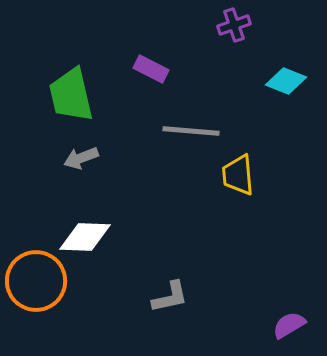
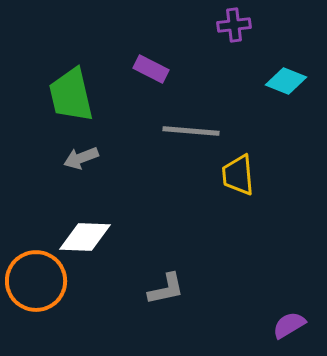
purple cross: rotated 12 degrees clockwise
gray L-shape: moved 4 px left, 8 px up
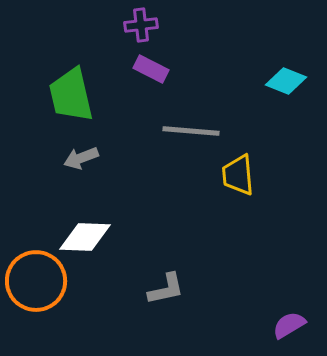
purple cross: moved 93 px left
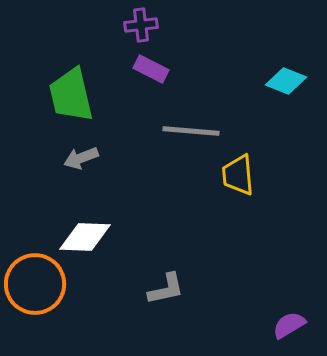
orange circle: moved 1 px left, 3 px down
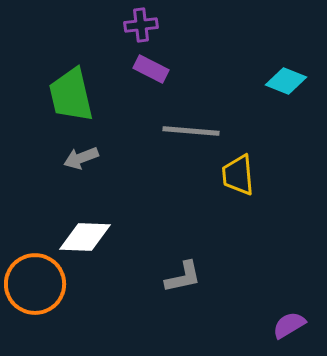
gray L-shape: moved 17 px right, 12 px up
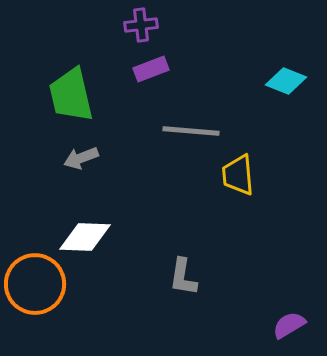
purple rectangle: rotated 48 degrees counterclockwise
gray L-shape: rotated 111 degrees clockwise
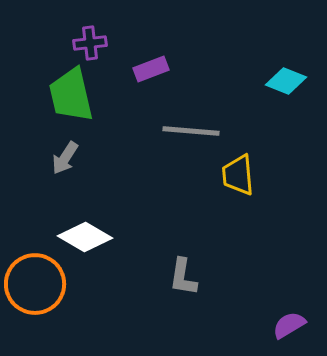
purple cross: moved 51 px left, 18 px down
gray arrow: moved 16 px left; rotated 36 degrees counterclockwise
white diamond: rotated 28 degrees clockwise
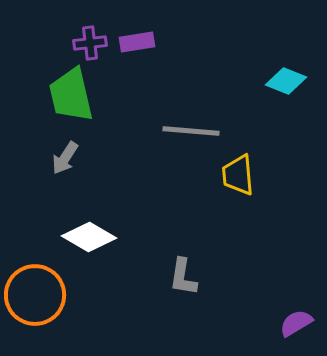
purple rectangle: moved 14 px left, 27 px up; rotated 12 degrees clockwise
white diamond: moved 4 px right
orange circle: moved 11 px down
purple semicircle: moved 7 px right, 2 px up
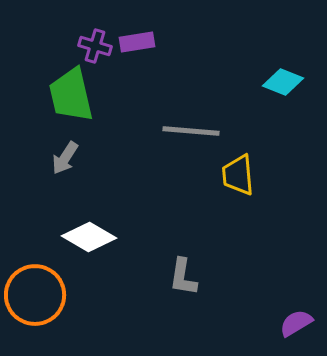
purple cross: moved 5 px right, 3 px down; rotated 24 degrees clockwise
cyan diamond: moved 3 px left, 1 px down
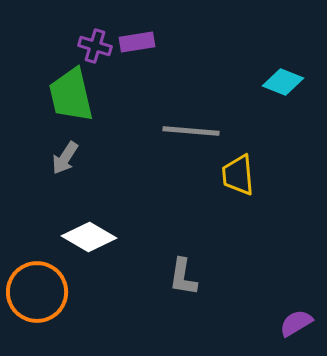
orange circle: moved 2 px right, 3 px up
